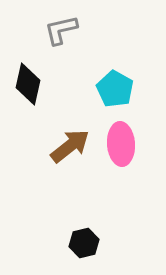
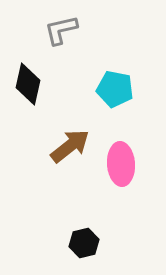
cyan pentagon: rotated 18 degrees counterclockwise
pink ellipse: moved 20 px down
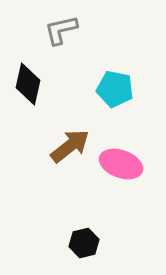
pink ellipse: rotated 66 degrees counterclockwise
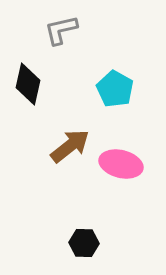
cyan pentagon: rotated 18 degrees clockwise
pink ellipse: rotated 6 degrees counterclockwise
black hexagon: rotated 16 degrees clockwise
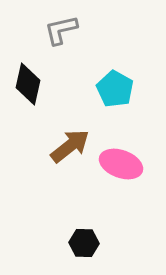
pink ellipse: rotated 6 degrees clockwise
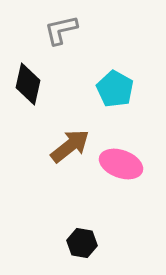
black hexagon: moved 2 px left; rotated 8 degrees clockwise
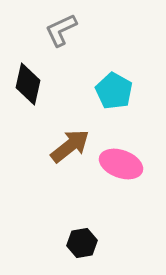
gray L-shape: rotated 12 degrees counterclockwise
cyan pentagon: moved 1 px left, 2 px down
black hexagon: rotated 20 degrees counterclockwise
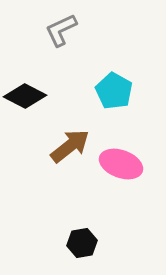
black diamond: moved 3 px left, 12 px down; rotated 75 degrees counterclockwise
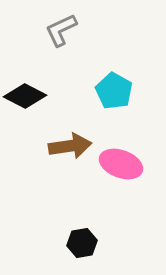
brown arrow: rotated 30 degrees clockwise
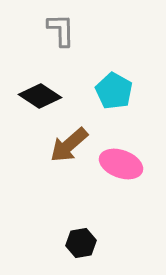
gray L-shape: rotated 114 degrees clockwise
black diamond: moved 15 px right; rotated 6 degrees clockwise
brown arrow: moved 1 px left, 1 px up; rotated 147 degrees clockwise
black hexagon: moved 1 px left
